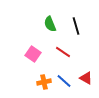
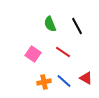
black line: moved 1 px right; rotated 12 degrees counterclockwise
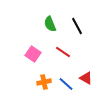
blue line: moved 2 px right, 3 px down
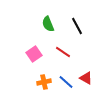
green semicircle: moved 2 px left
pink square: moved 1 px right; rotated 21 degrees clockwise
blue line: moved 2 px up
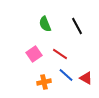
green semicircle: moved 3 px left
red line: moved 3 px left, 2 px down
blue line: moved 7 px up
